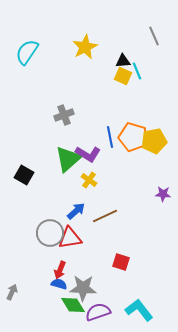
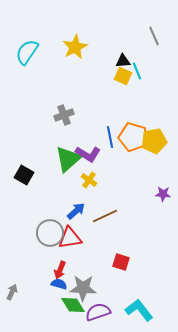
yellow star: moved 10 px left
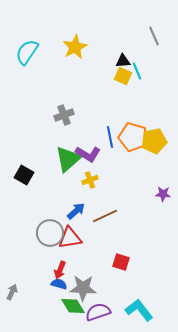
yellow cross: moved 1 px right; rotated 35 degrees clockwise
green diamond: moved 1 px down
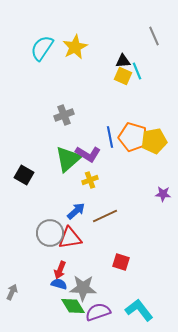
cyan semicircle: moved 15 px right, 4 px up
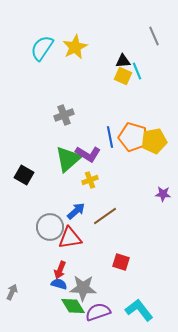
brown line: rotated 10 degrees counterclockwise
gray circle: moved 6 px up
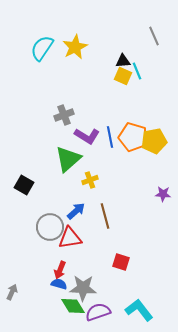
purple L-shape: moved 1 px left, 18 px up
black square: moved 10 px down
brown line: rotated 70 degrees counterclockwise
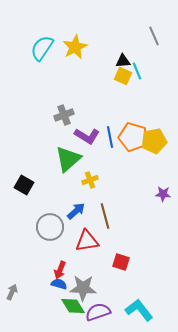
red triangle: moved 17 px right, 3 px down
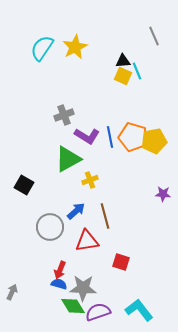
green triangle: rotated 12 degrees clockwise
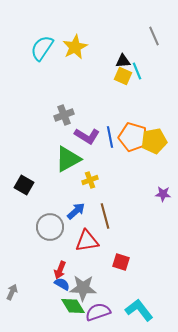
blue semicircle: moved 3 px right; rotated 14 degrees clockwise
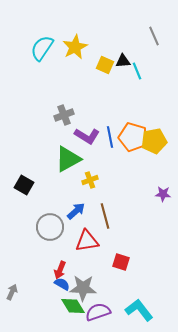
yellow square: moved 18 px left, 11 px up
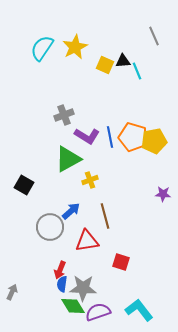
blue arrow: moved 5 px left
blue semicircle: rotated 112 degrees counterclockwise
